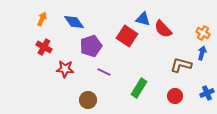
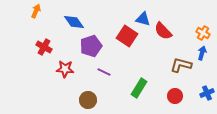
orange arrow: moved 6 px left, 8 px up
red semicircle: moved 2 px down
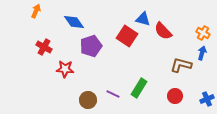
purple line: moved 9 px right, 22 px down
blue cross: moved 6 px down
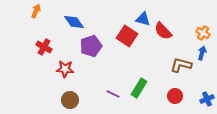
brown circle: moved 18 px left
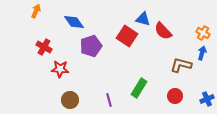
red star: moved 5 px left
purple line: moved 4 px left, 6 px down; rotated 48 degrees clockwise
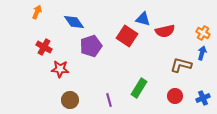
orange arrow: moved 1 px right, 1 px down
red semicircle: moved 2 px right; rotated 60 degrees counterclockwise
blue cross: moved 4 px left, 1 px up
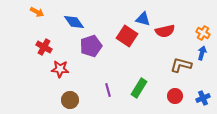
orange arrow: rotated 96 degrees clockwise
purple line: moved 1 px left, 10 px up
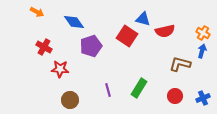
blue arrow: moved 2 px up
brown L-shape: moved 1 px left, 1 px up
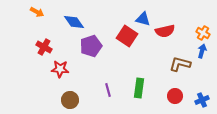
green rectangle: rotated 24 degrees counterclockwise
blue cross: moved 1 px left, 2 px down
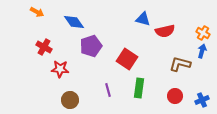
red square: moved 23 px down
